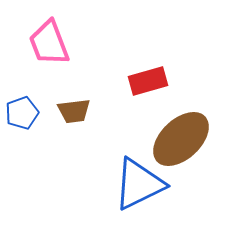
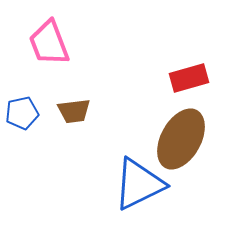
red rectangle: moved 41 px right, 3 px up
blue pentagon: rotated 8 degrees clockwise
brown ellipse: rotated 18 degrees counterclockwise
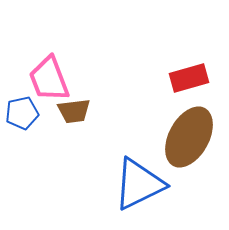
pink trapezoid: moved 36 px down
brown ellipse: moved 8 px right, 2 px up
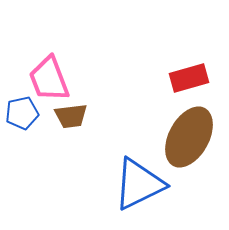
brown trapezoid: moved 3 px left, 5 px down
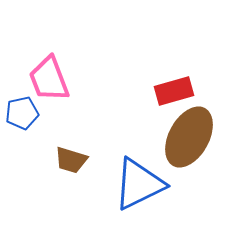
red rectangle: moved 15 px left, 13 px down
brown trapezoid: moved 44 px down; rotated 24 degrees clockwise
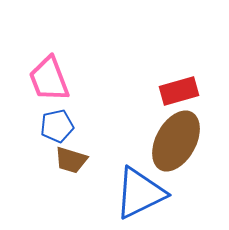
red rectangle: moved 5 px right
blue pentagon: moved 35 px right, 13 px down
brown ellipse: moved 13 px left, 4 px down
blue triangle: moved 1 px right, 9 px down
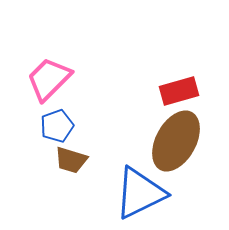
pink trapezoid: rotated 66 degrees clockwise
blue pentagon: rotated 8 degrees counterclockwise
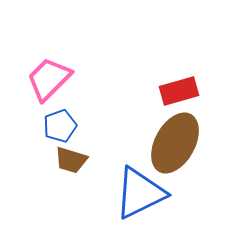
blue pentagon: moved 3 px right
brown ellipse: moved 1 px left, 2 px down
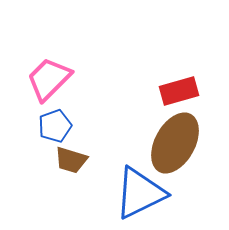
blue pentagon: moved 5 px left
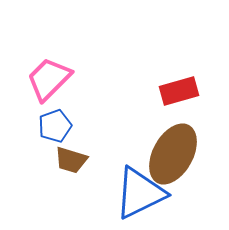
brown ellipse: moved 2 px left, 11 px down
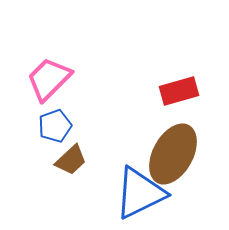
brown trapezoid: rotated 60 degrees counterclockwise
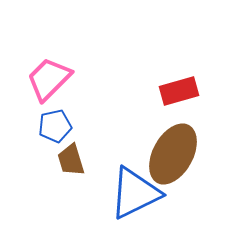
blue pentagon: rotated 8 degrees clockwise
brown trapezoid: rotated 116 degrees clockwise
blue triangle: moved 5 px left
